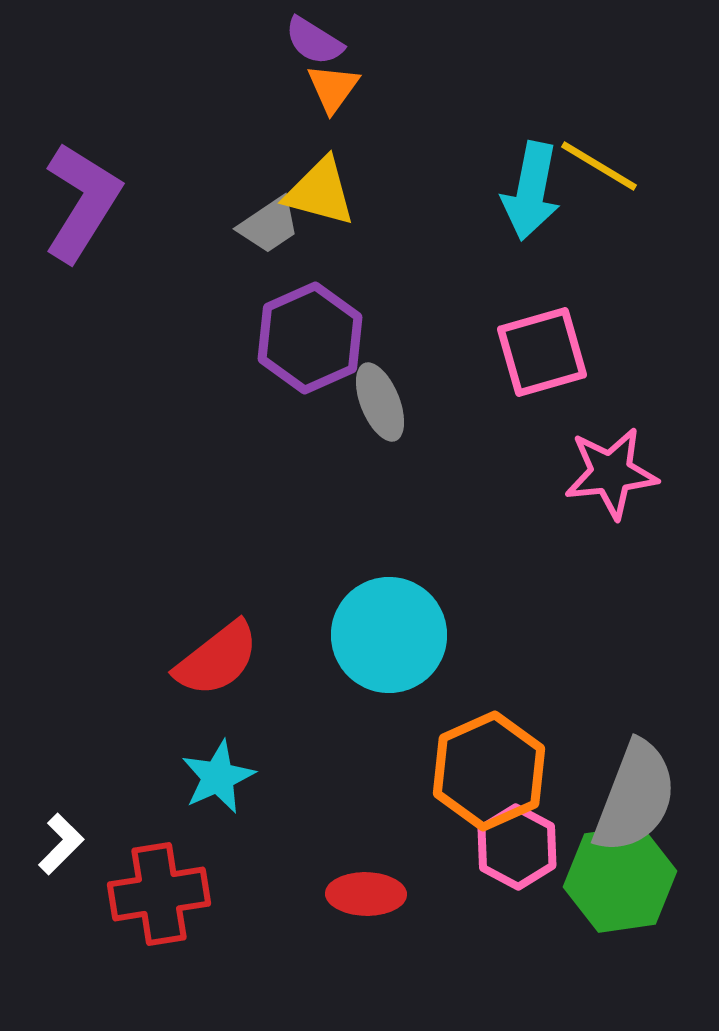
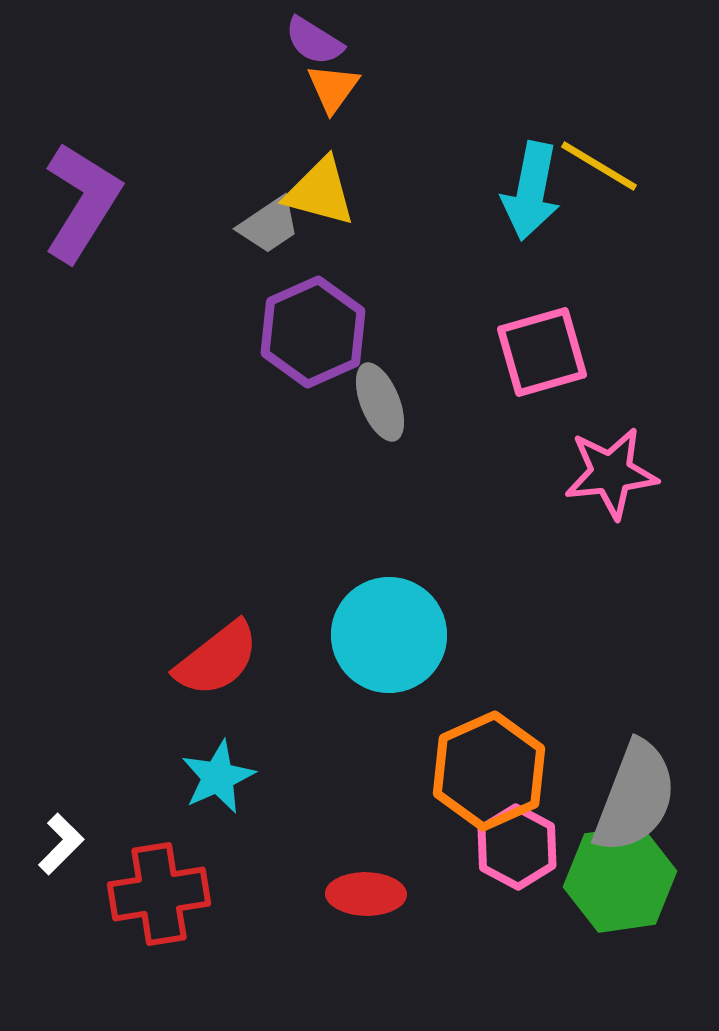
purple hexagon: moved 3 px right, 6 px up
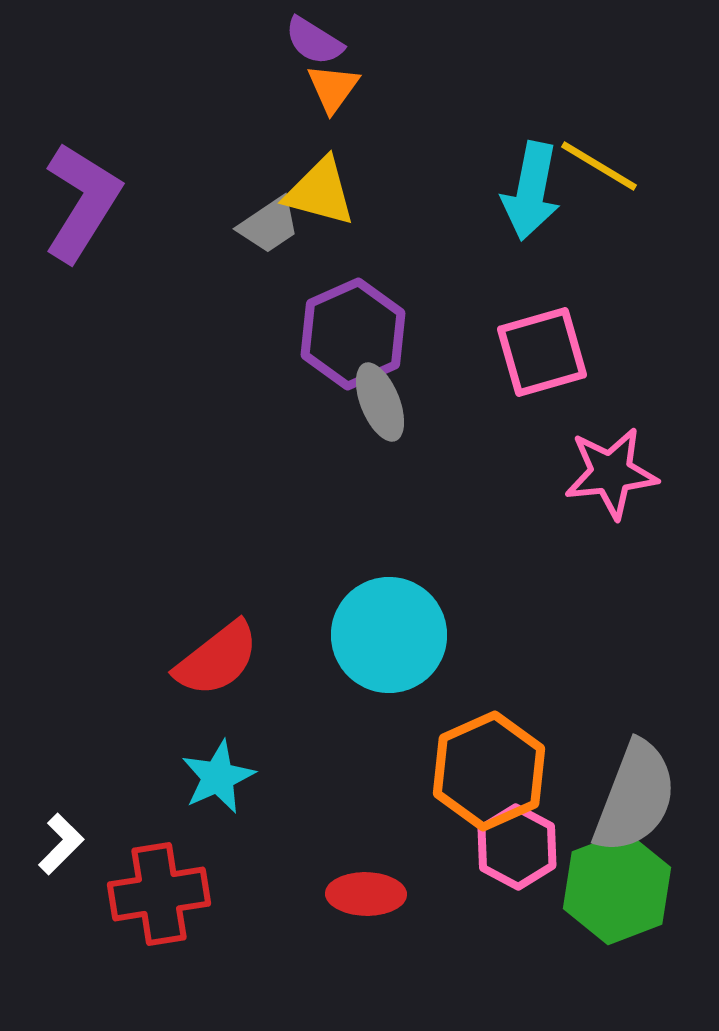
purple hexagon: moved 40 px right, 2 px down
green hexagon: moved 3 px left, 9 px down; rotated 13 degrees counterclockwise
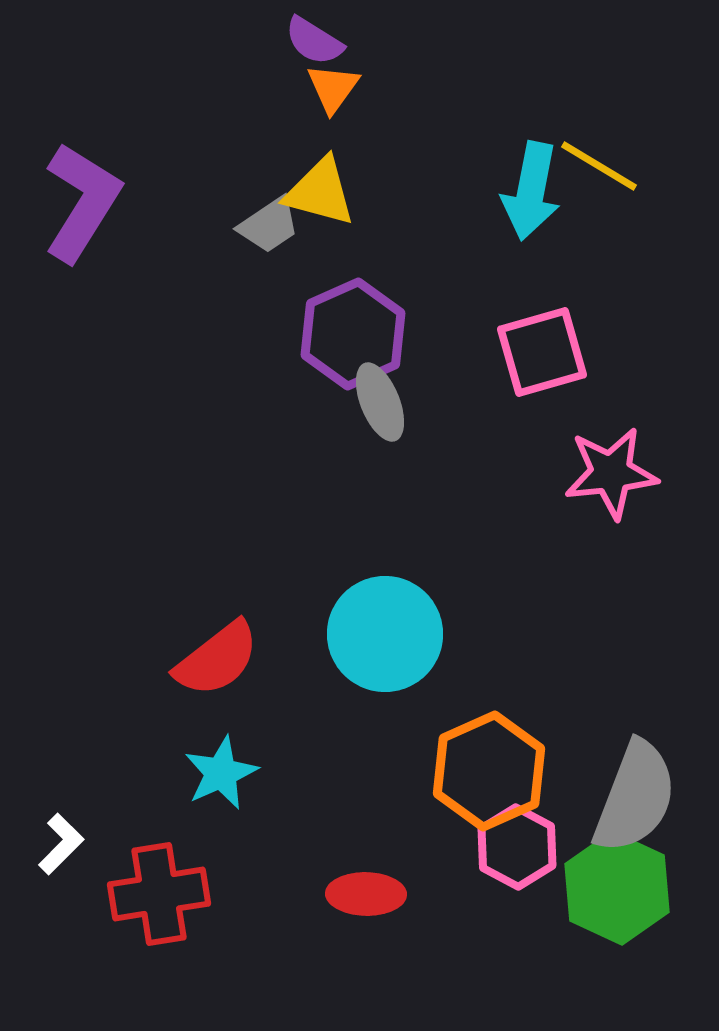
cyan circle: moved 4 px left, 1 px up
cyan star: moved 3 px right, 4 px up
green hexagon: rotated 14 degrees counterclockwise
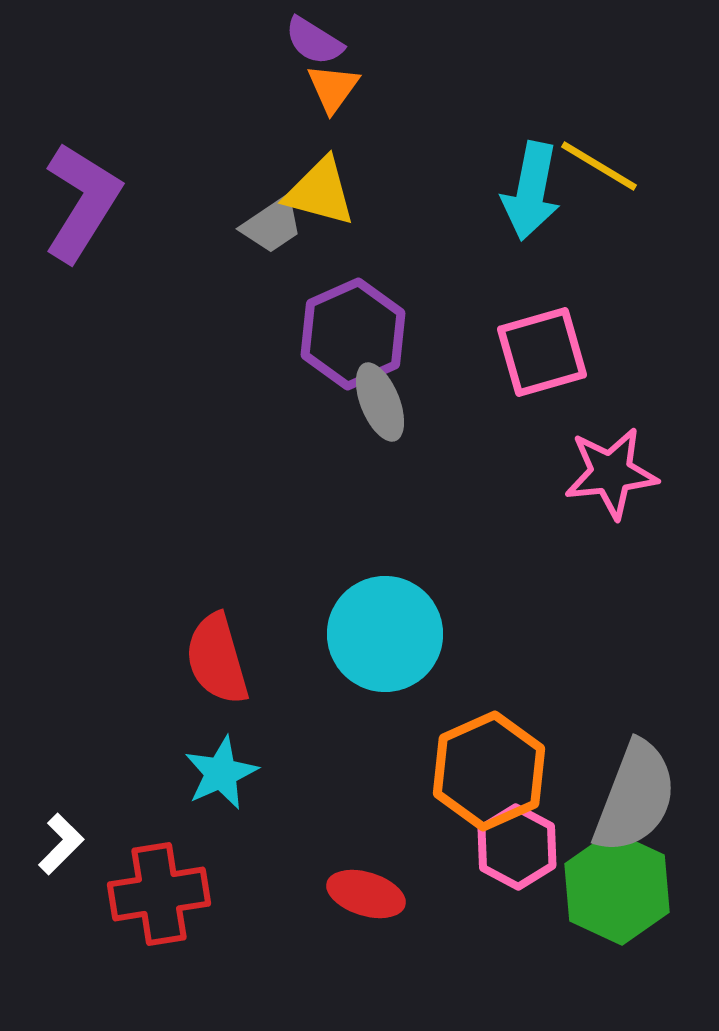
gray trapezoid: moved 3 px right
red semicircle: rotated 112 degrees clockwise
red ellipse: rotated 16 degrees clockwise
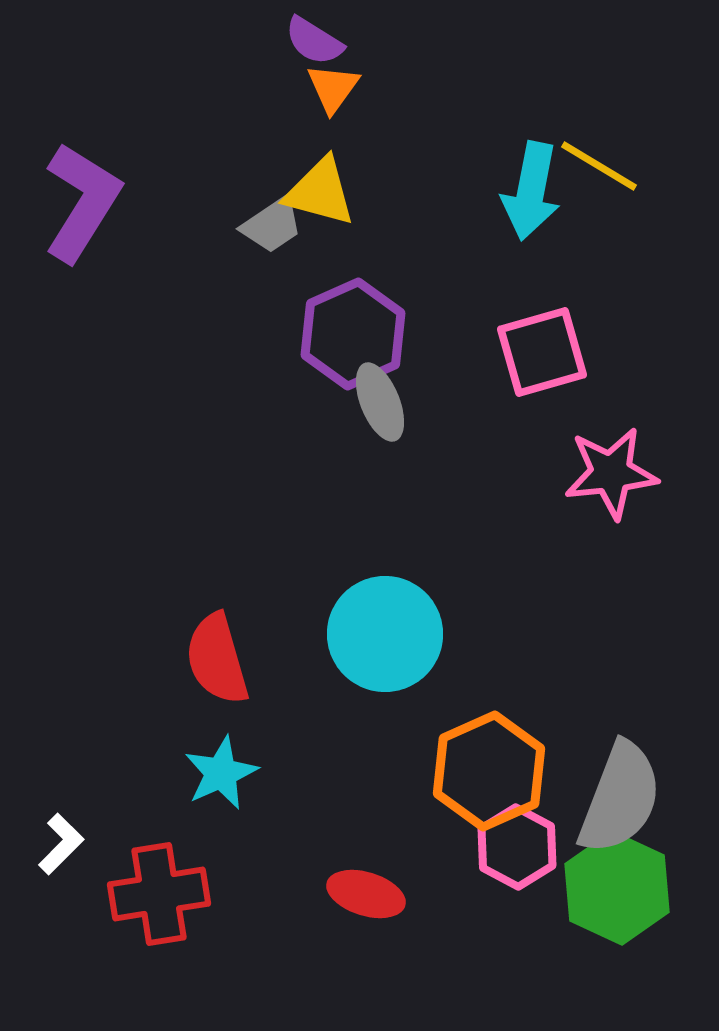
gray semicircle: moved 15 px left, 1 px down
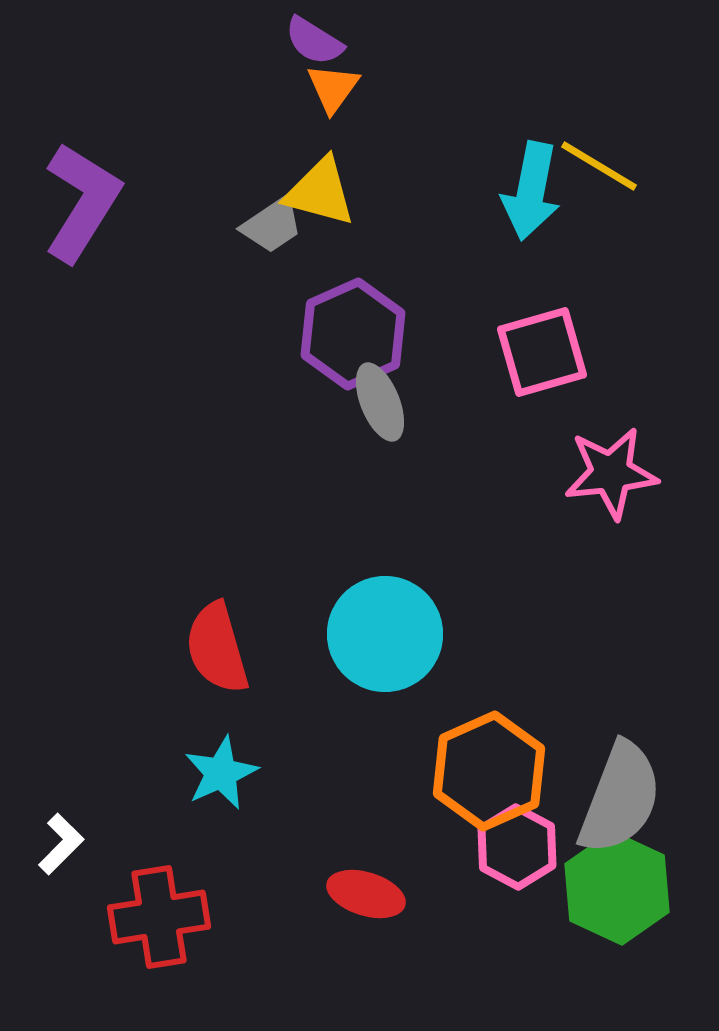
red semicircle: moved 11 px up
red cross: moved 23 px down
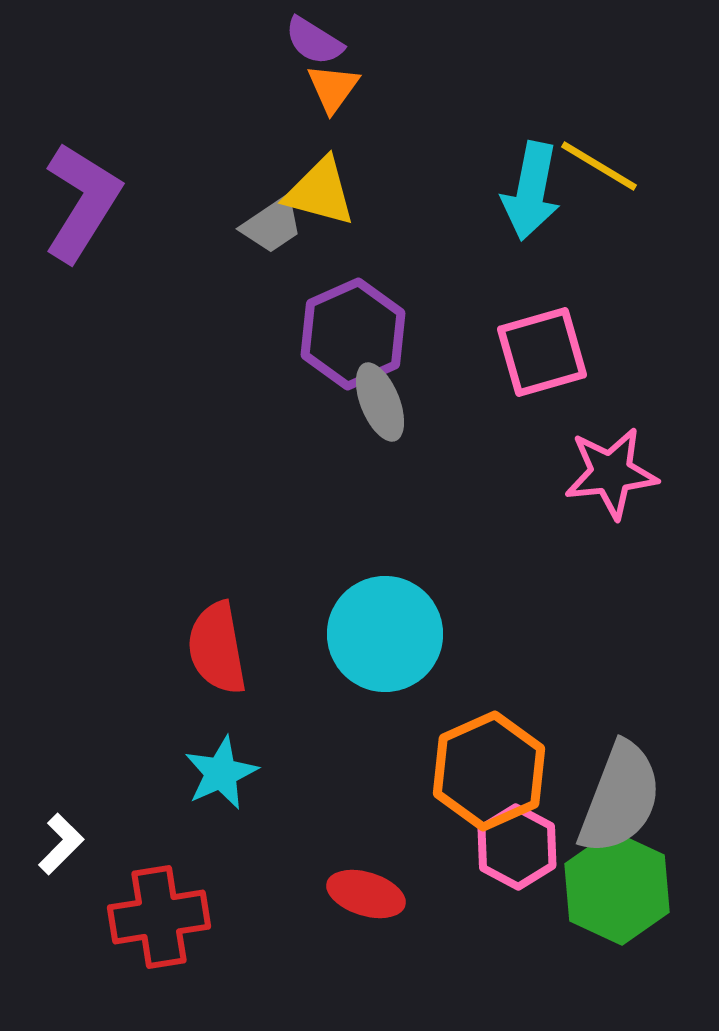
red semicircle: rotated 6 degrees clockwise
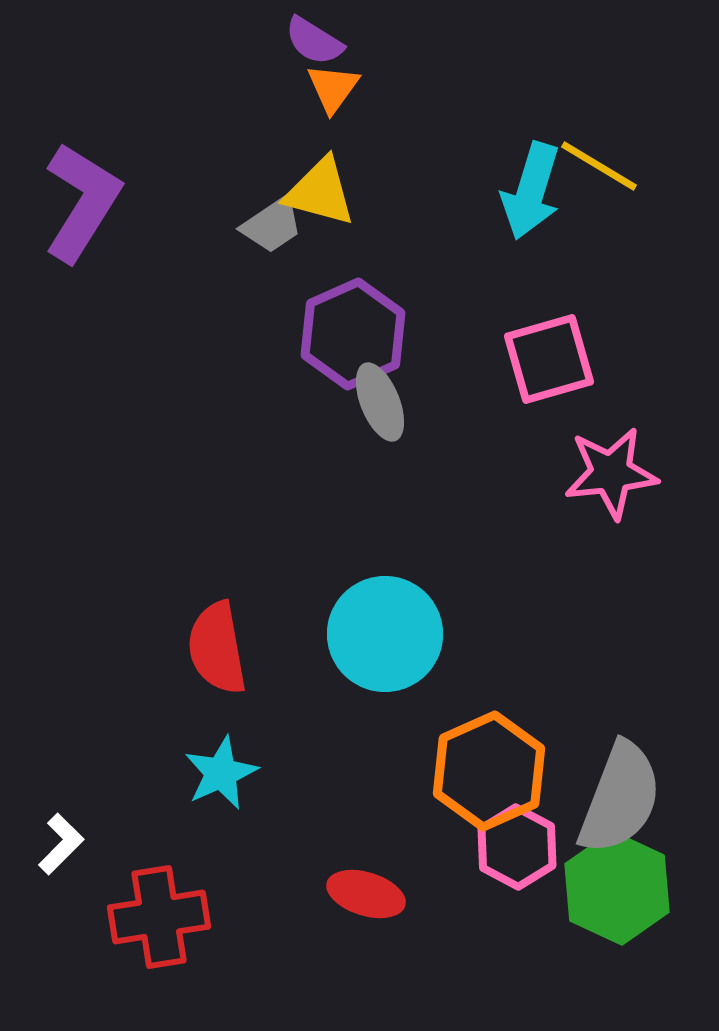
cyan arrow: rotated 6 degrees clockwise
pink square: moved 7 px right, 7 px down
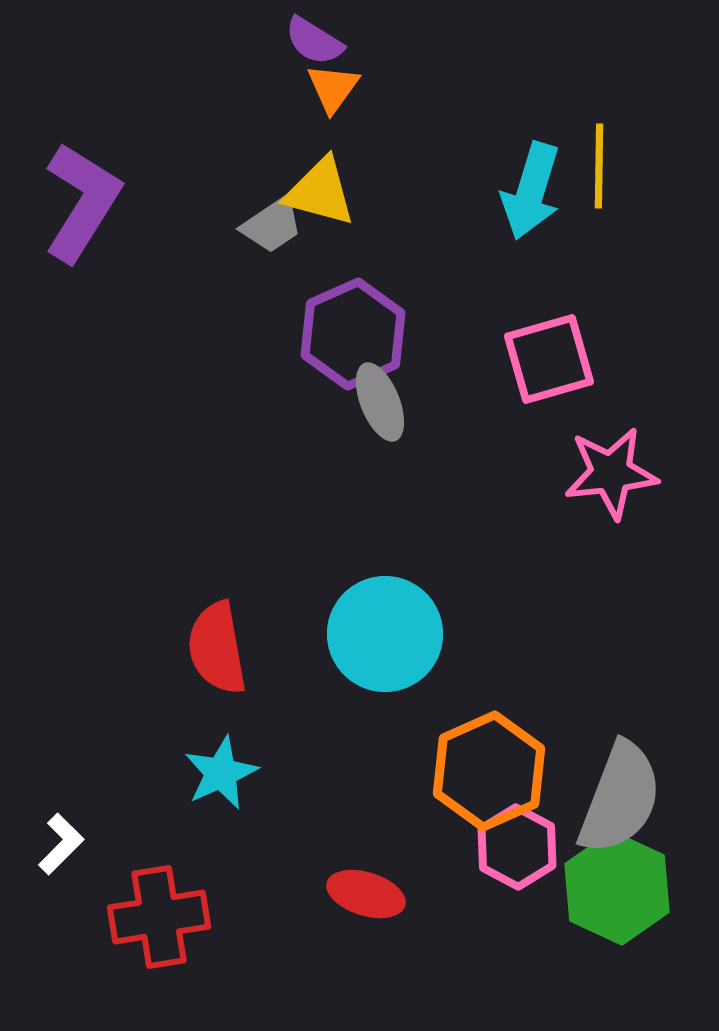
yellow line: rotated 60 degrees clockwise
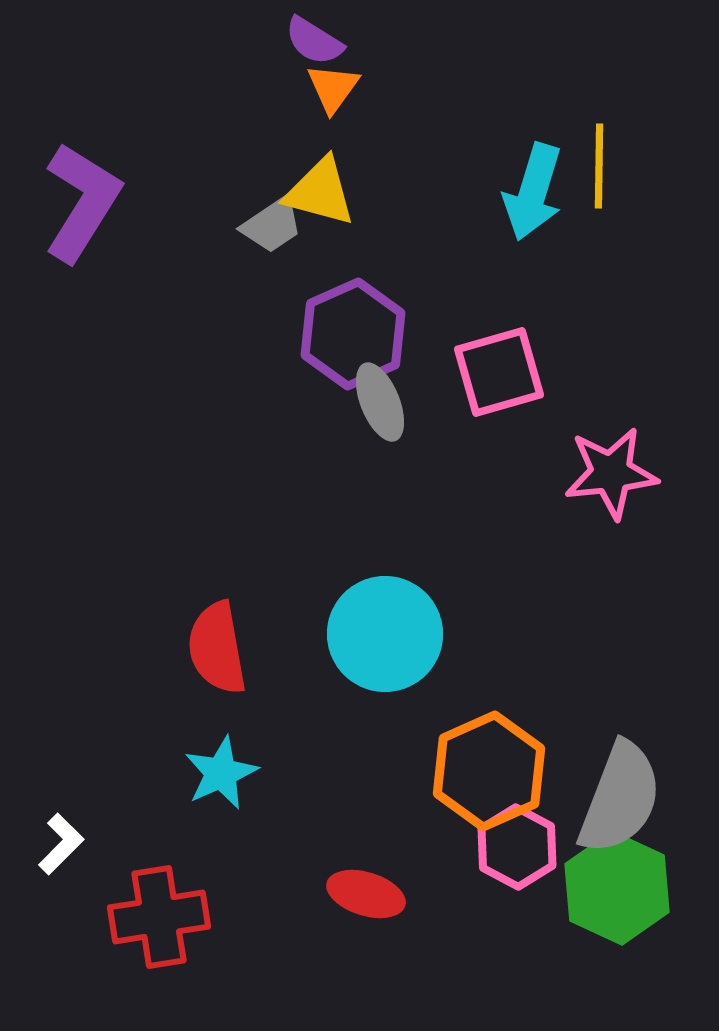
cyan arrow: moved 2 px right, 1 px down
pink square: moved 50 px left, 13 px down
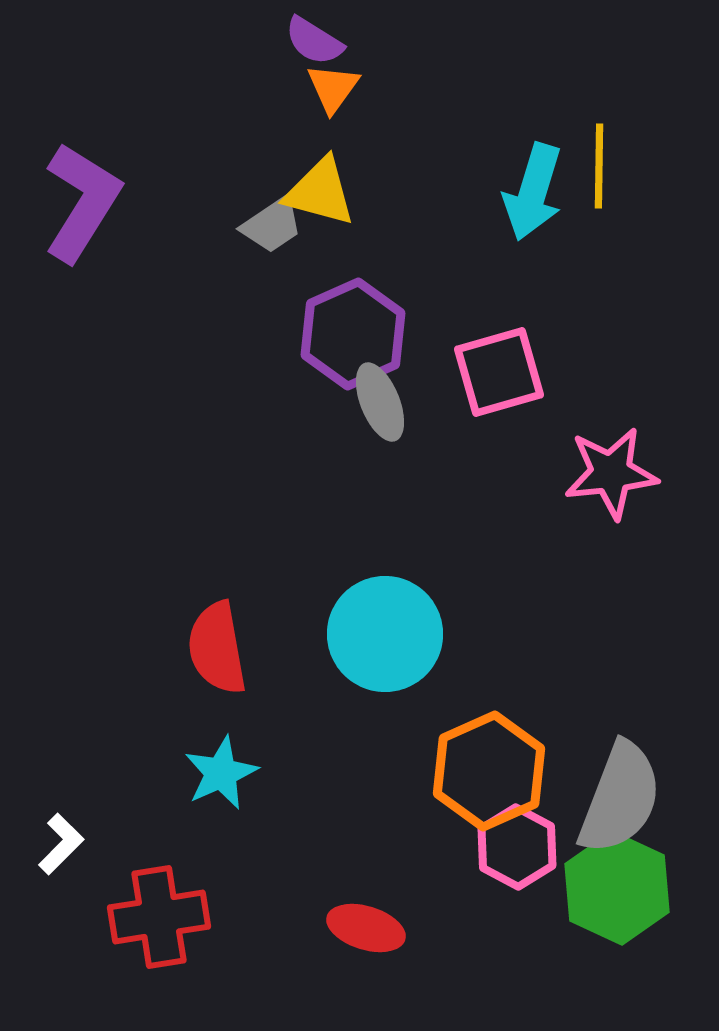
red ellipse: moved 34 px down
